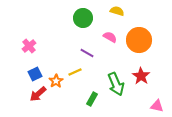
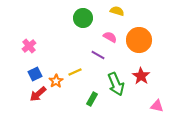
purple line: moved 11 px right, 2 px down
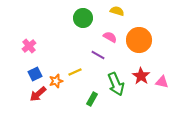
orange star: rotated 16 degrees clockwise
pink triangle: moved 5 px right, 24 px up
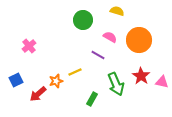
green circle: moved 2 px down
blue square: moved 19 px left, 6 px down
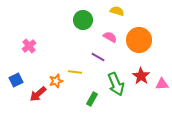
purple line: moved 2 px down
yellow line: rotated 32 degrees clockwise
pink triangle: moved 2 px down; rotated 16 degrees counterclockwise
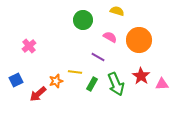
green rectangle: moved 15 px up
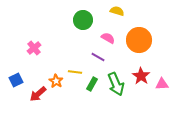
pink semicircle: moved 2 px left, 1 px down
pink cross: moved 5 px right, 2 px down
orange star: rotated 24 degrees counterclockwise
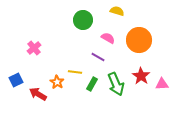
orange star: moved 1 px right, 1 px down
red arrow: rotated 72 degrees clockwise
